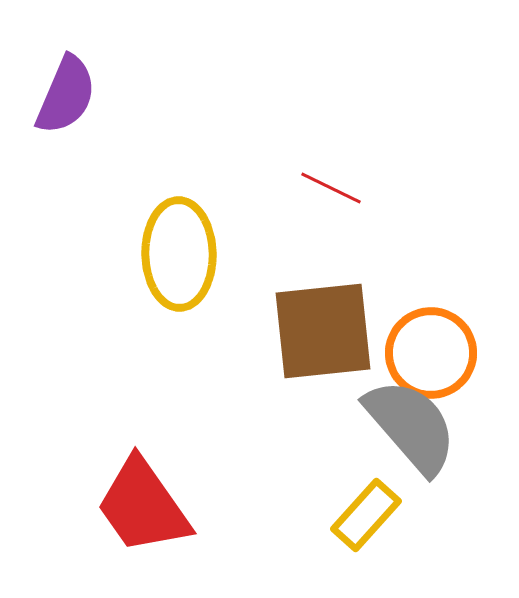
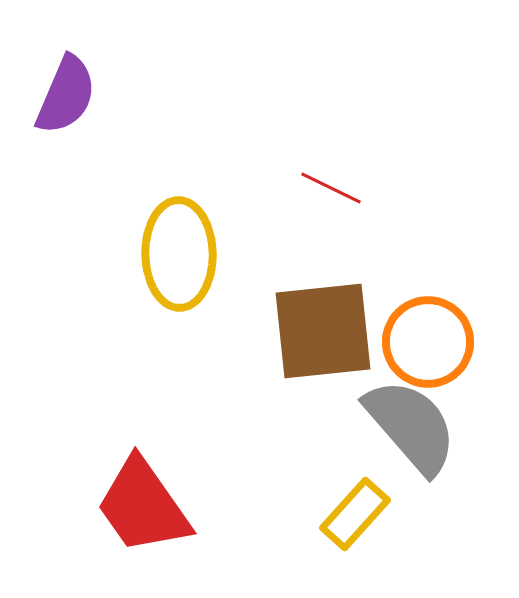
orange circle: moved 3 px left, 11 px up
yellow rectangle: moved 11 px left, 1 px up
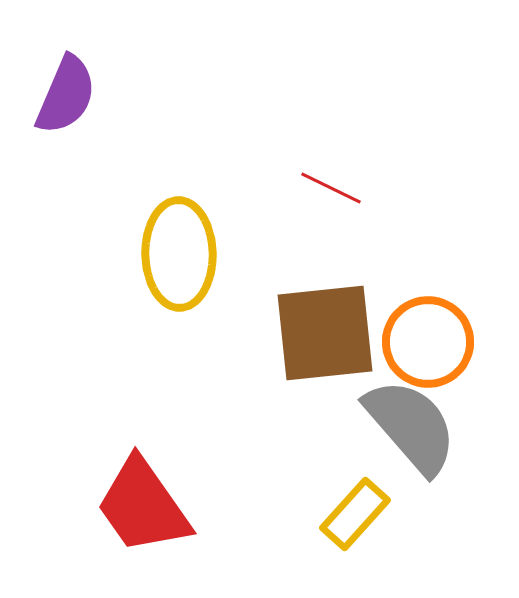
brown square: moved 2 px right, 2 px down
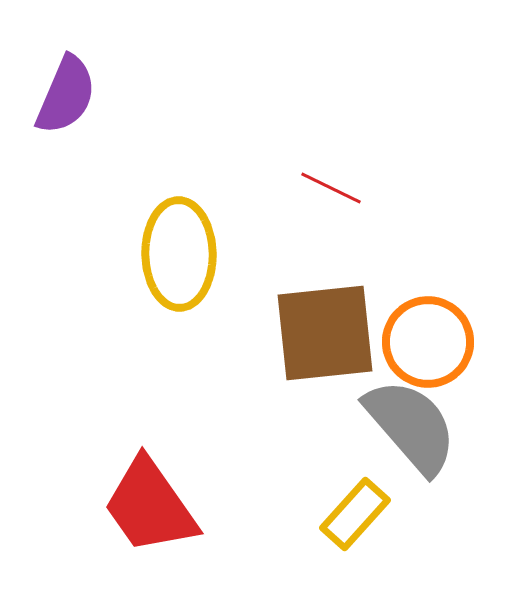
red trapezoid: moved 7 px right
